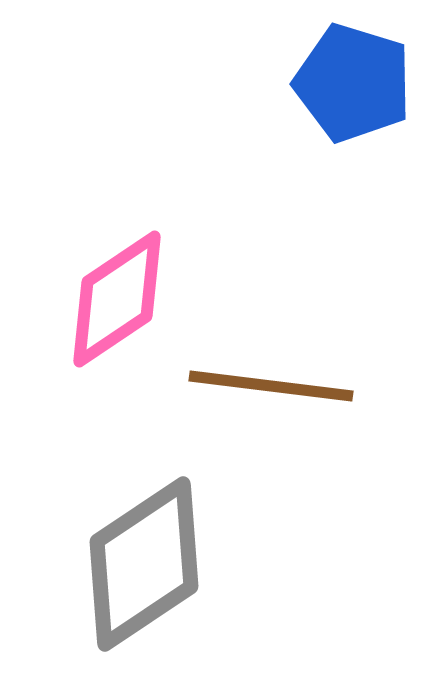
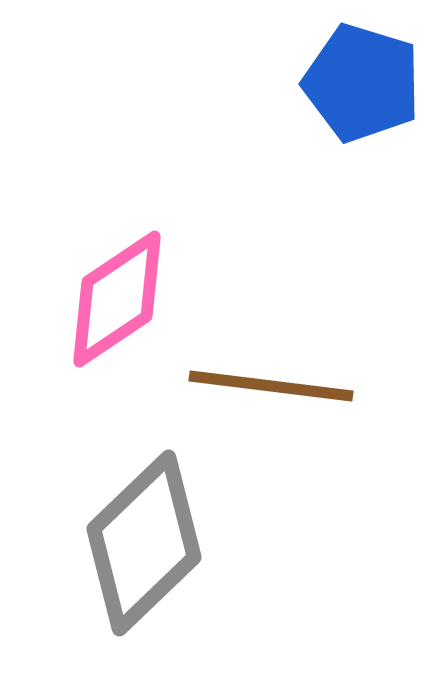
blue pentagon: moved 9 px right
gray diamond: moved 21 px up; rotated 10 degrees counterclockwise
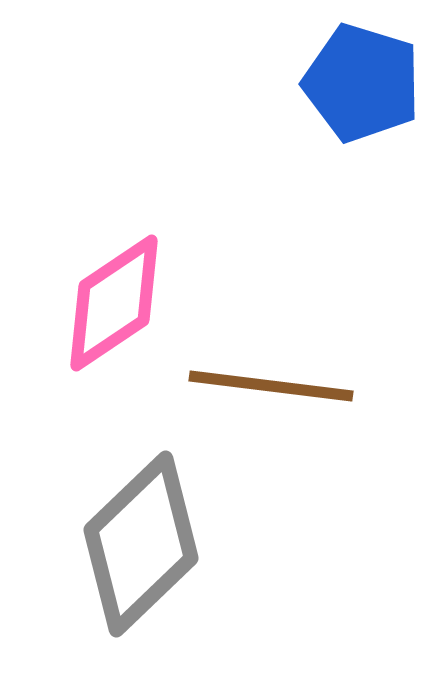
pink diamond: moved 3 px left, 4 px down
gray diamond: moved 3 px left, 1 px down
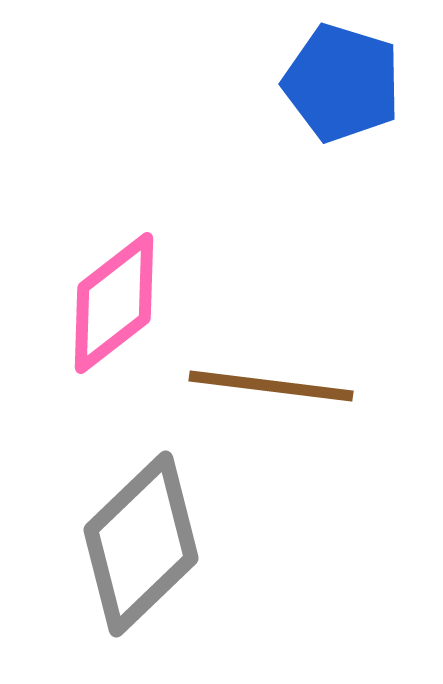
blue pentagon: moved 20 px left
pink diamond: rotated 4 degrees counterclockwise
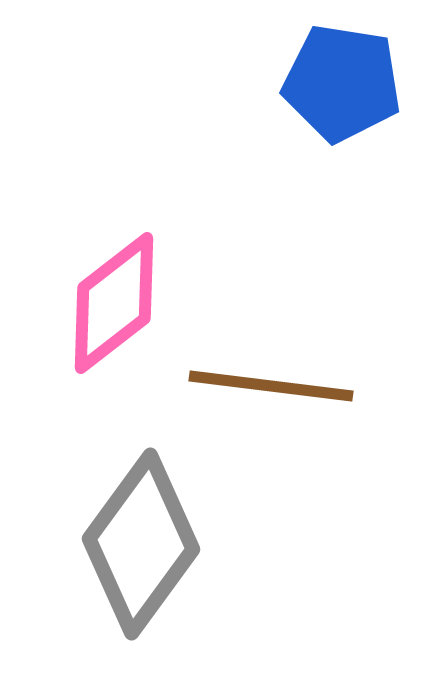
blue pentagon: rotated 8 degrees counterclockwise
gray diamond: rotated 10 degrees counterclockwise
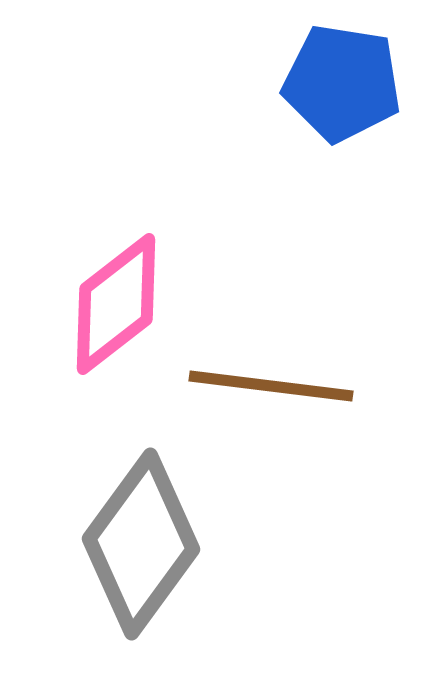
pink diamond: moved 2 px right, 1 px down
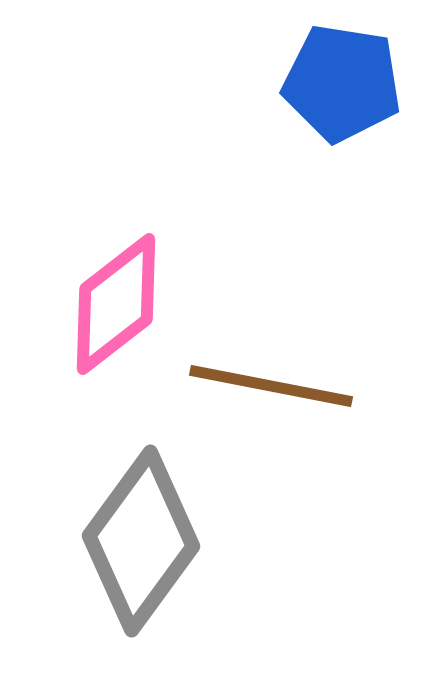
brown line: rotated 4 degrees clockwise
gray diamond: moved 3 px up
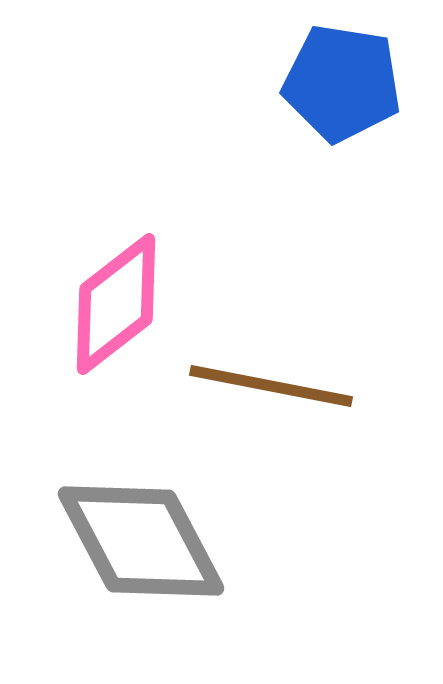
gray diamond: rotated 64 degrees counterclockwise
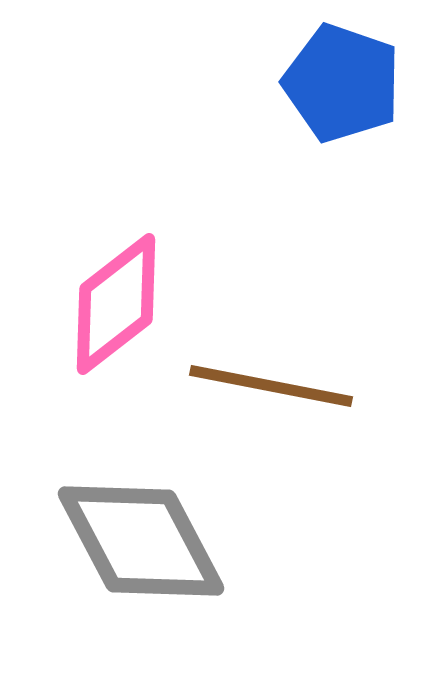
blue pentagon: rotated 10 degrees clockwise
